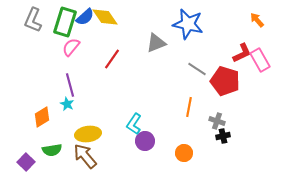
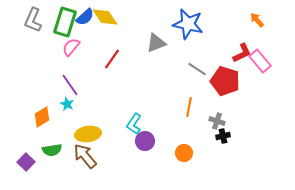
pink rectangle: moved 1 px down; rotated 10 degrees counterclockwise
purple line: rotated 20 degrees counterclockwise
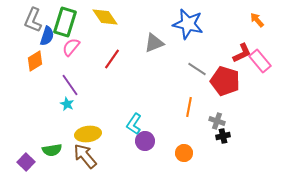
blue semicircle: moved 38 px left, 19 px down; rotated 30 degrees counterclockwise
gray triangle: moved 2 px left
orange diamond: moved 7 px left, 56 px up
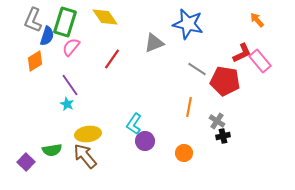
red pentagon: rotated 8 degrees counterclockwise
gray cross: rotated 14 degrees clockwise
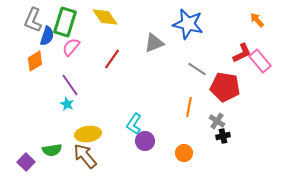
red pentagon: moved 6 px down
